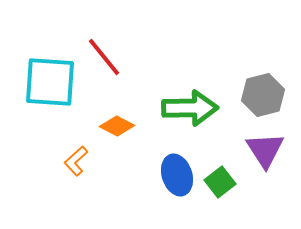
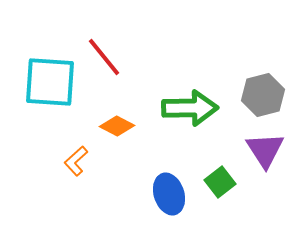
blue ellipse: moved 8 px left, 19 px down
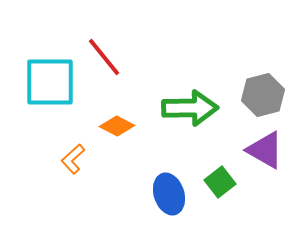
cyan square: rotated 4 degrees counterclockwise
purple triangle: rotated 27 degrees counterclockwise
orange L-shape: moved 3 px left, 2 px up
